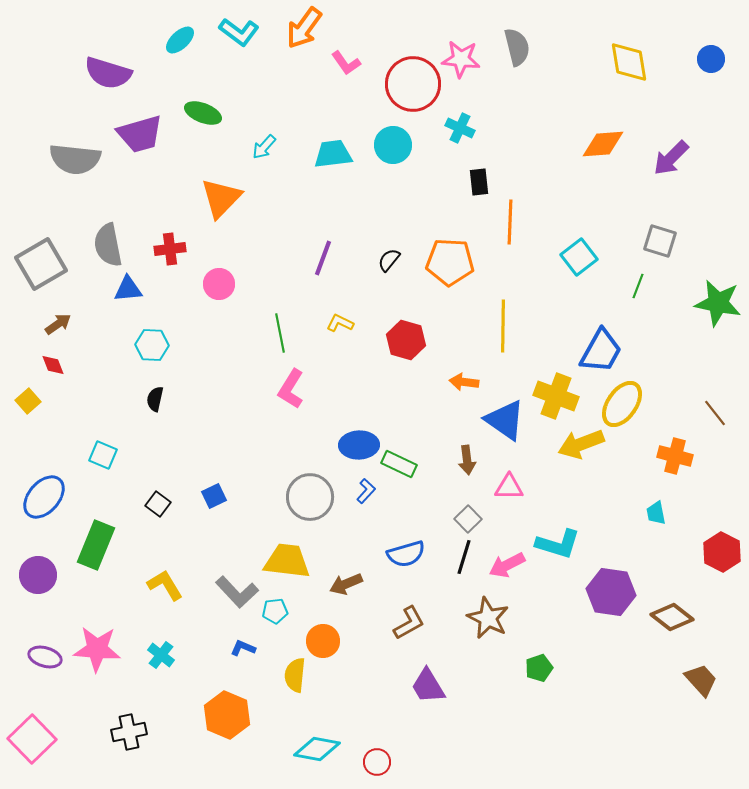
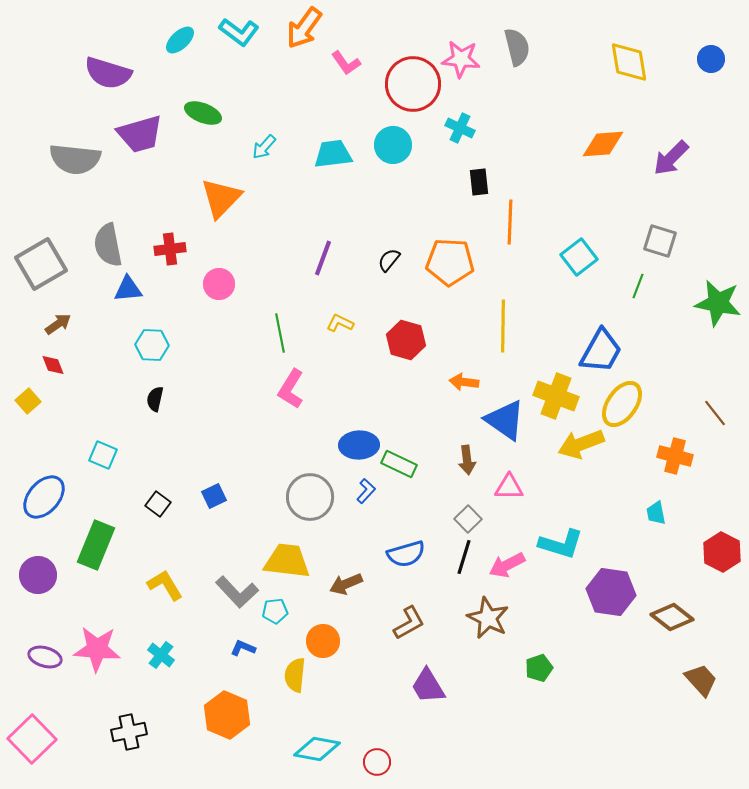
cyan L-shape at (558, 544): moved 3 px right
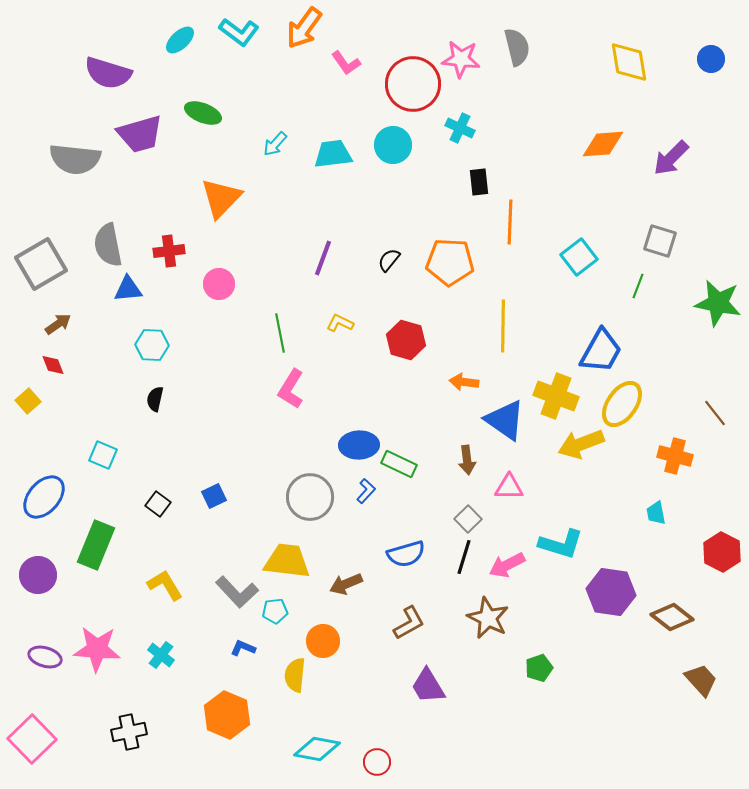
cyan arrow at (264, 147): moved 11 px right, 3 px up
red cross at (170, 249): moved 1 px left, 2 px down
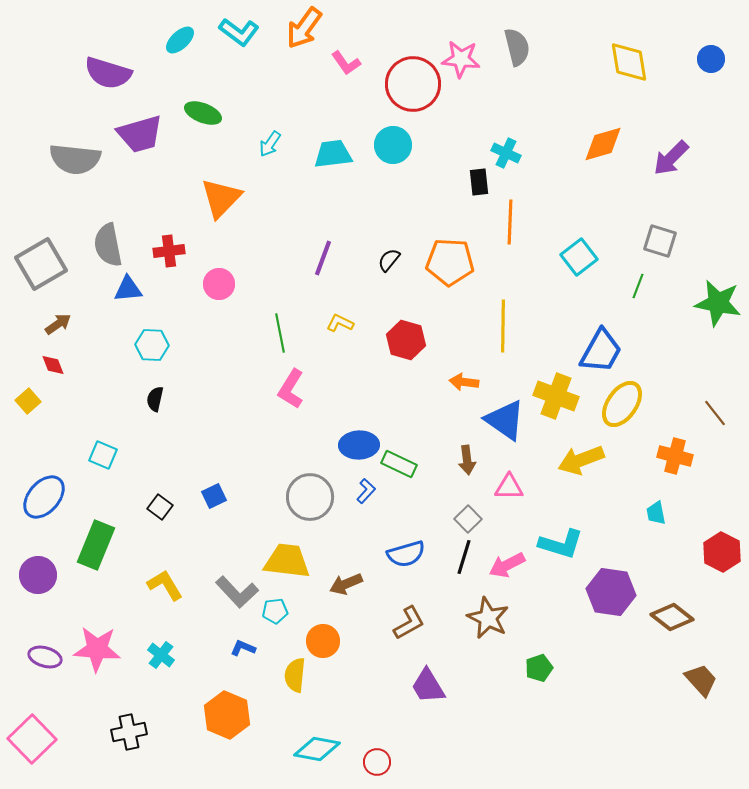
cyan cross at (460, 128): moved 46 px right, 25 px down
cyan arrow at (275, 144): moved 5 px left; rotated 8 degrees counterclockwise
orange diamond at (603, 144): rotated 12 degrees counterclockwise
yellow arrow at (581, 444): moved 16 px down
black square at (158, 504): moved 2 px right, 3 px down
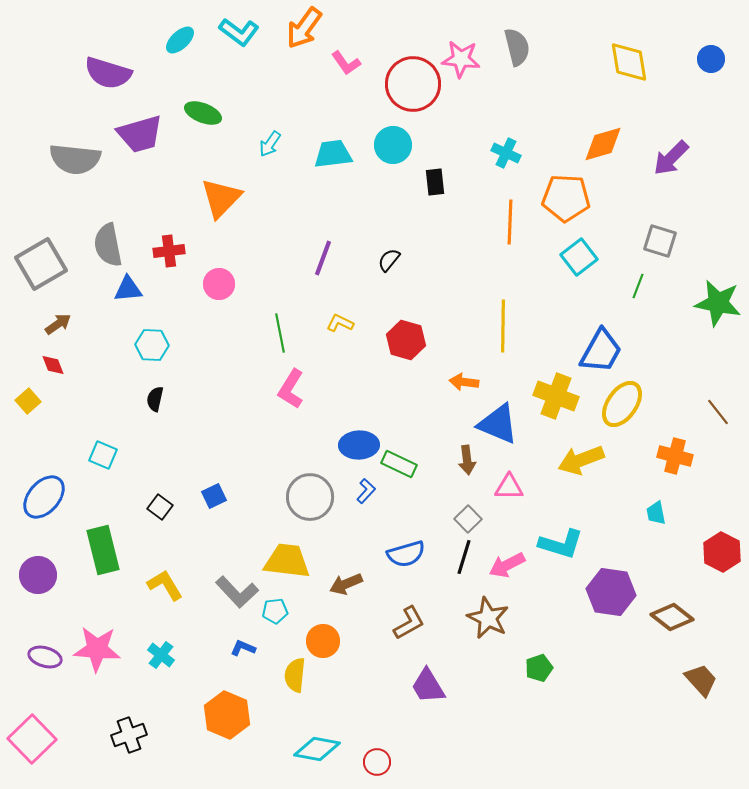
black rectangle at (479, 182): moved 44 px left
orange pentagon at (450, 262): moved 116 px right, 64 px up
brown line at (715, 413): moved 3 px right, 1 px up
blue triangle at (505, 420): moved 7 px left, 4 px down; rotated 12 degrees counterclockwise
green rectangle at (96, 545): moved 7 px right, 5 px down; rotated 36 degrees counterclockwise
black cross at (129, 732): moved 3 px down; rotated 8 degrees counterclockwise
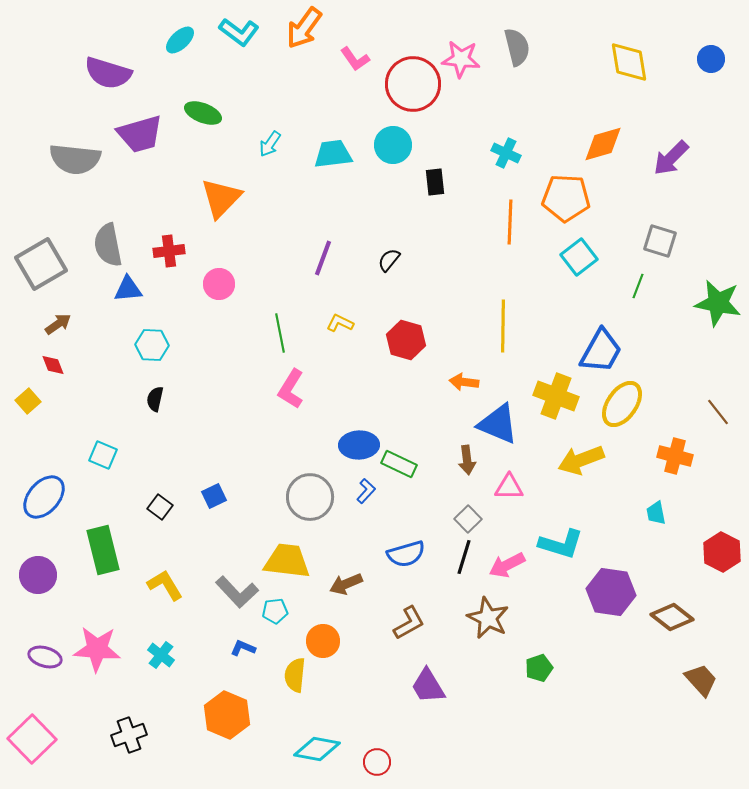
pink L-shape at (346, 63): moved 9 px right, 4 px up
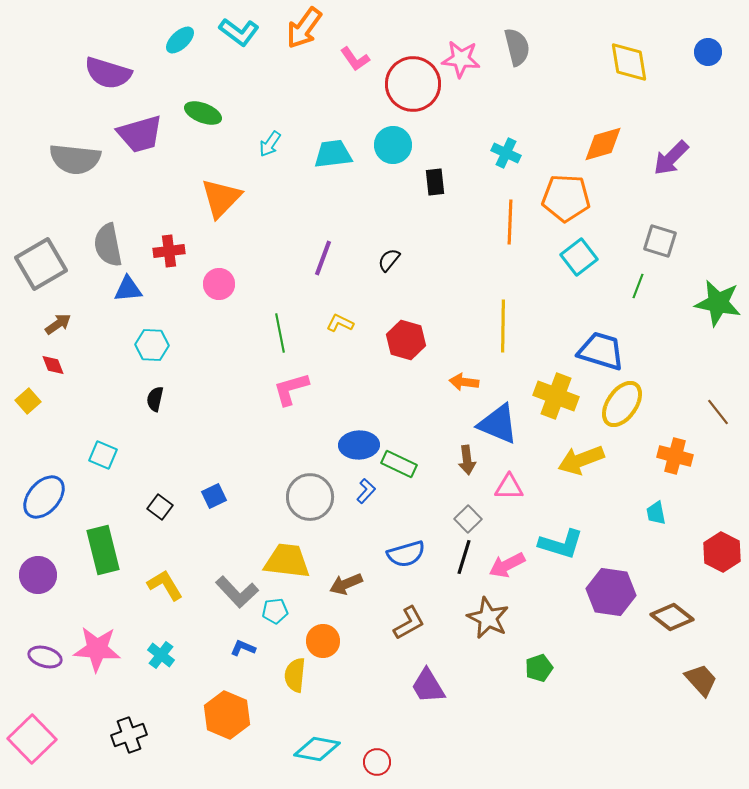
blue circle at (711, 59): moved 3 px left, 7 px up
blue trapezoid at (601, 351): rotated 102 degrees counterclockwise
pink L-shape at (291, 389): rotated 42 degrees clockwise
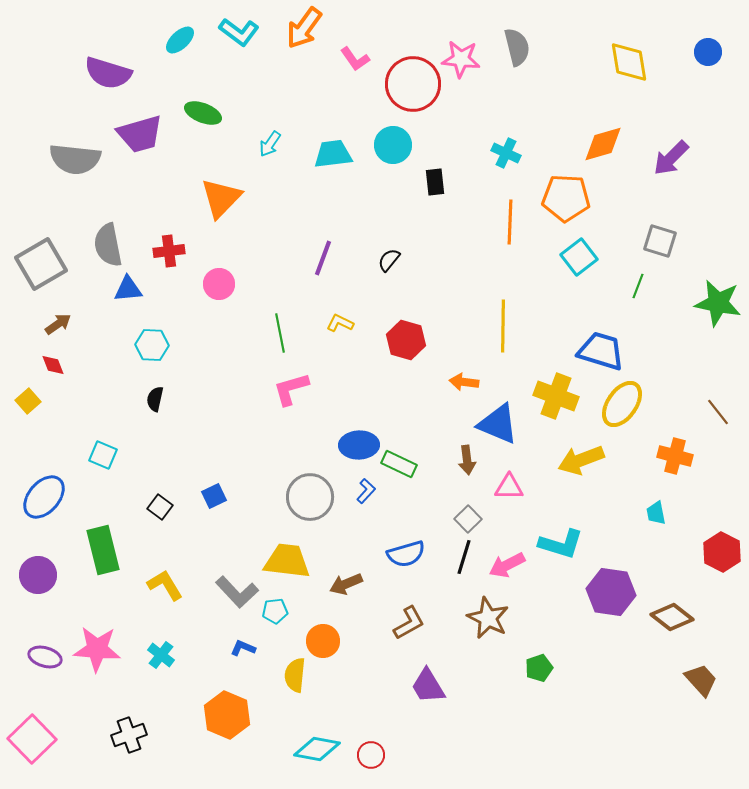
red circle at (377, 762): moved 6 px left, 7 px up
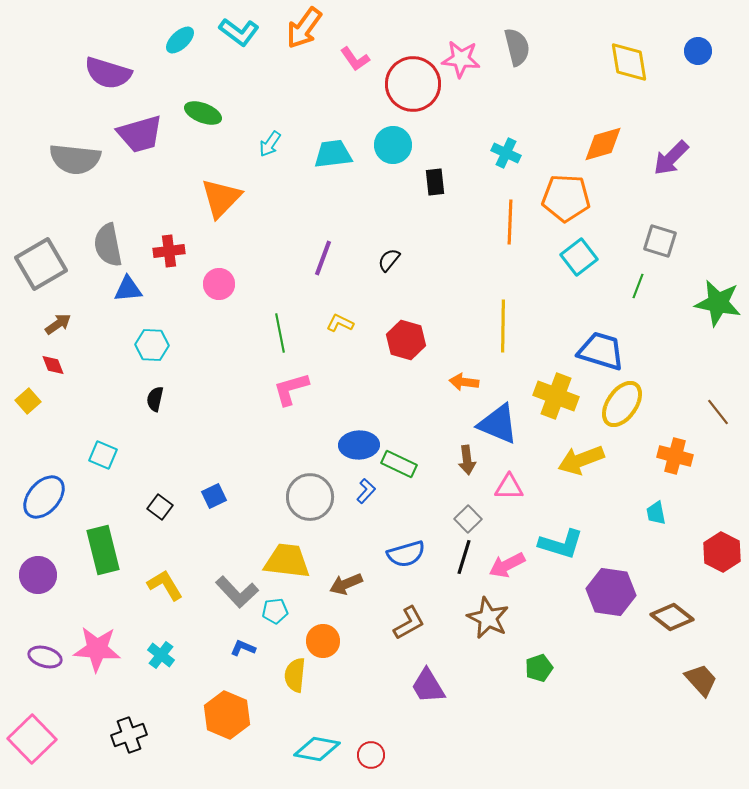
blue circle at (708, 52): moved 10 px left, 1 px up
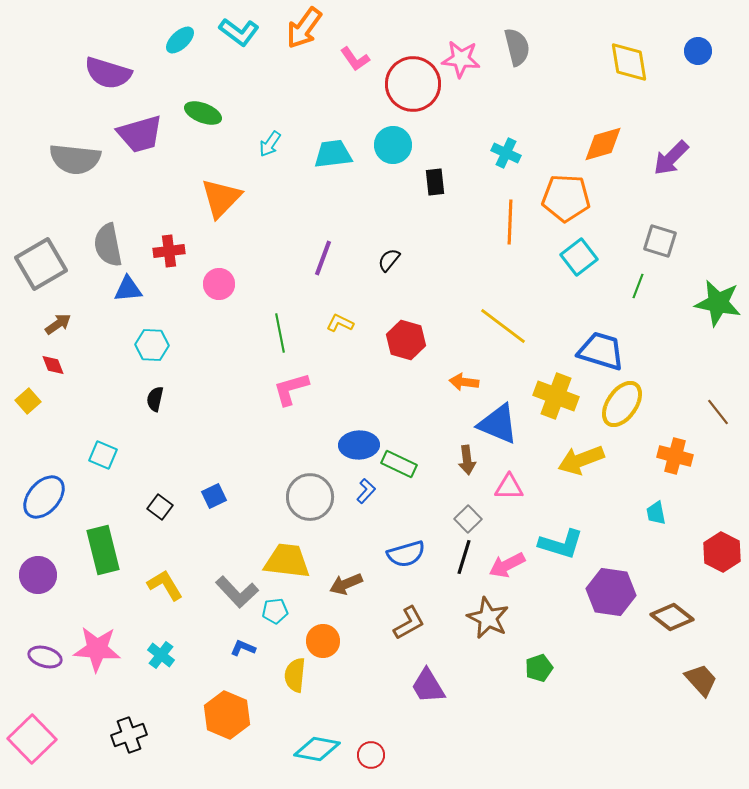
yellow line at (503, 326): rotated 54 degrees counterclockwise
